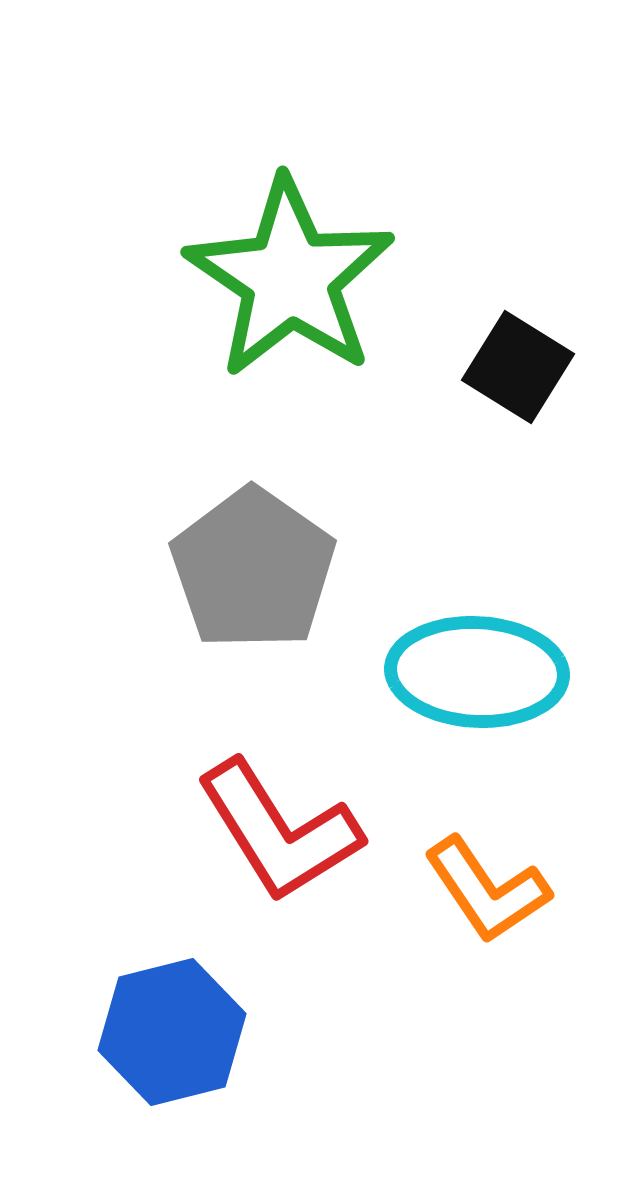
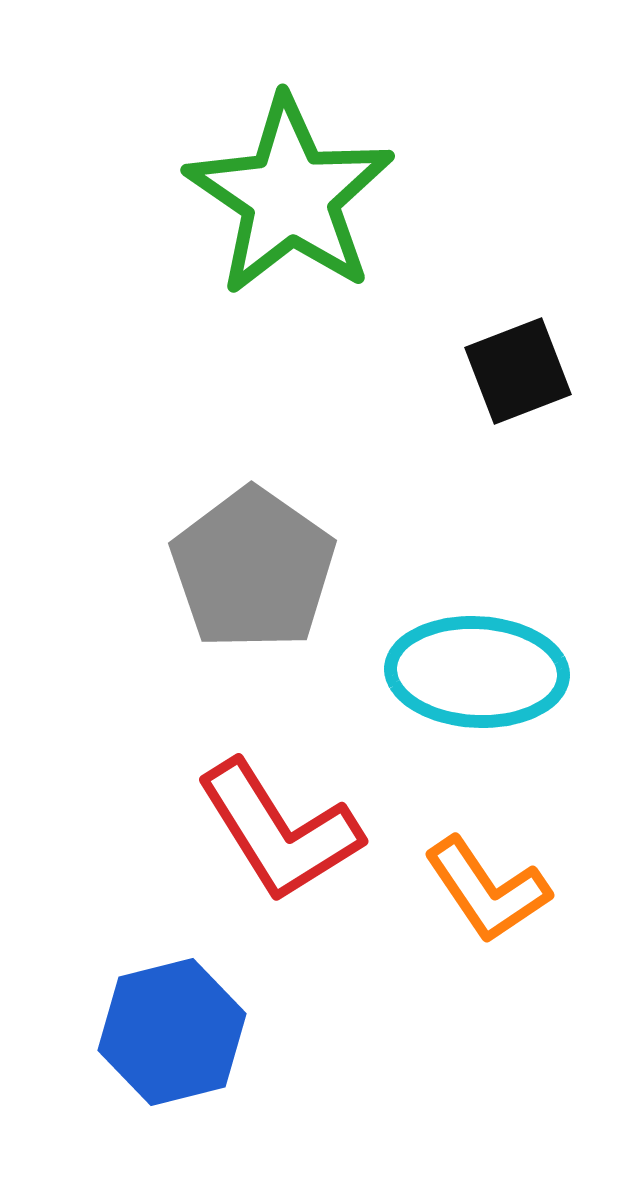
green star: moved 82 px up
black square: moved 4 px down; rotated 37 degrees clockwise
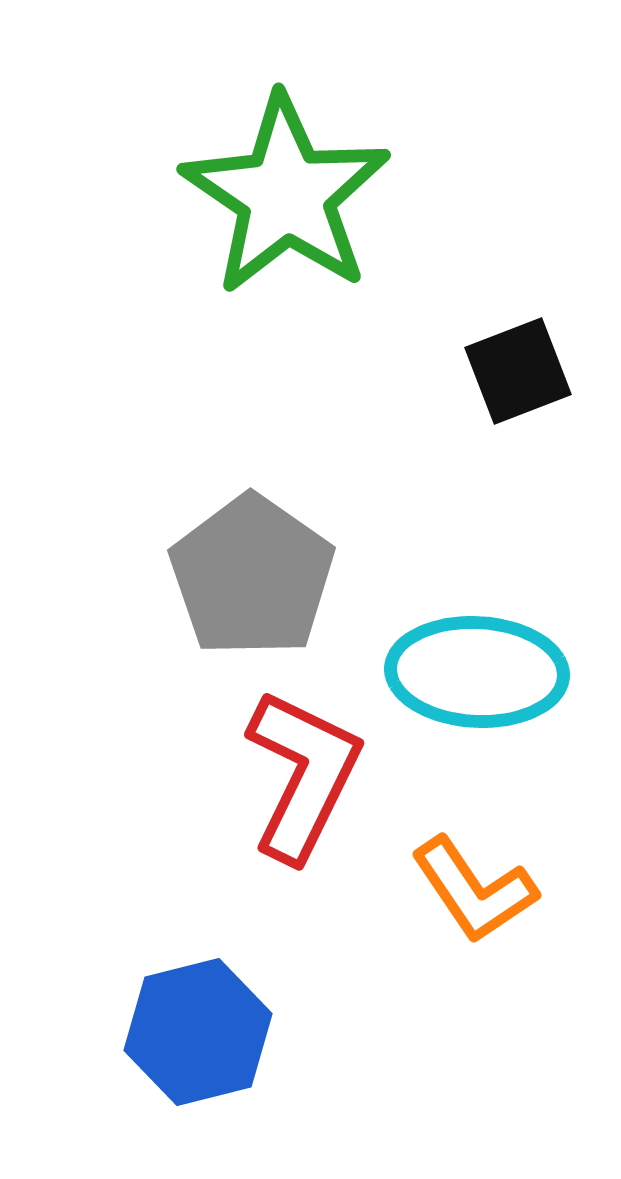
green star: moved 4 px left, 1 px up
gray pentagon: moved 1 px left, 7 px down
red L-shape: moved 24 px right, 56 px up; rotated 122 degrees counterclockwise
orange L-shape: moved 13 px left
blue hexagon: moved 26 px right
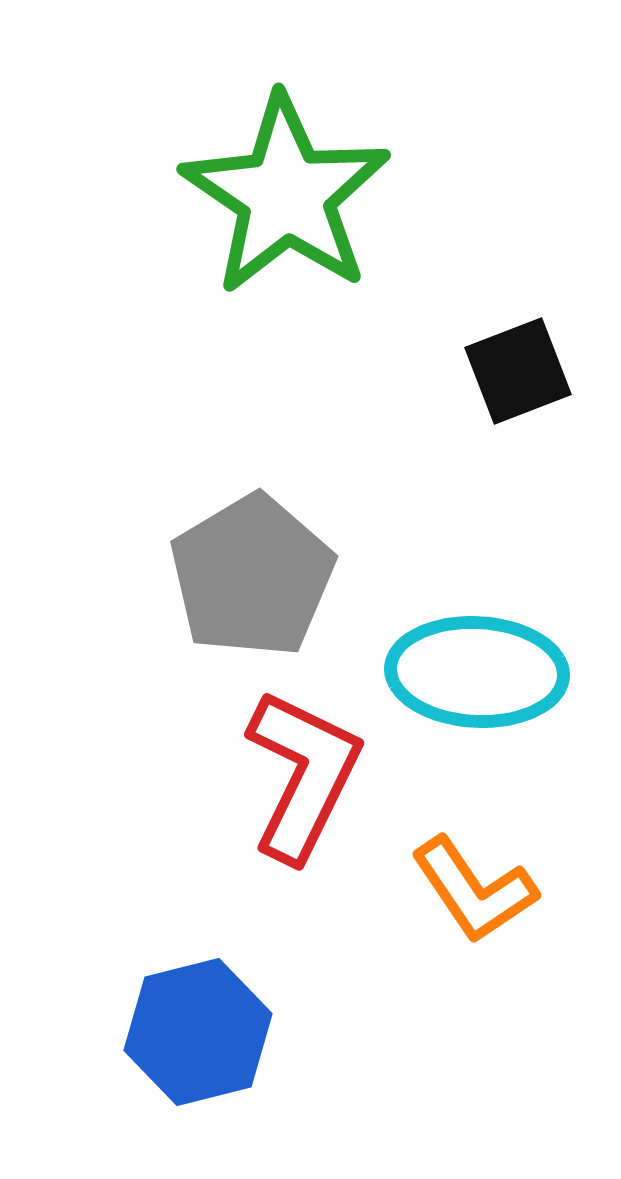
gray pentagon: rotated 6 degrees clockwise
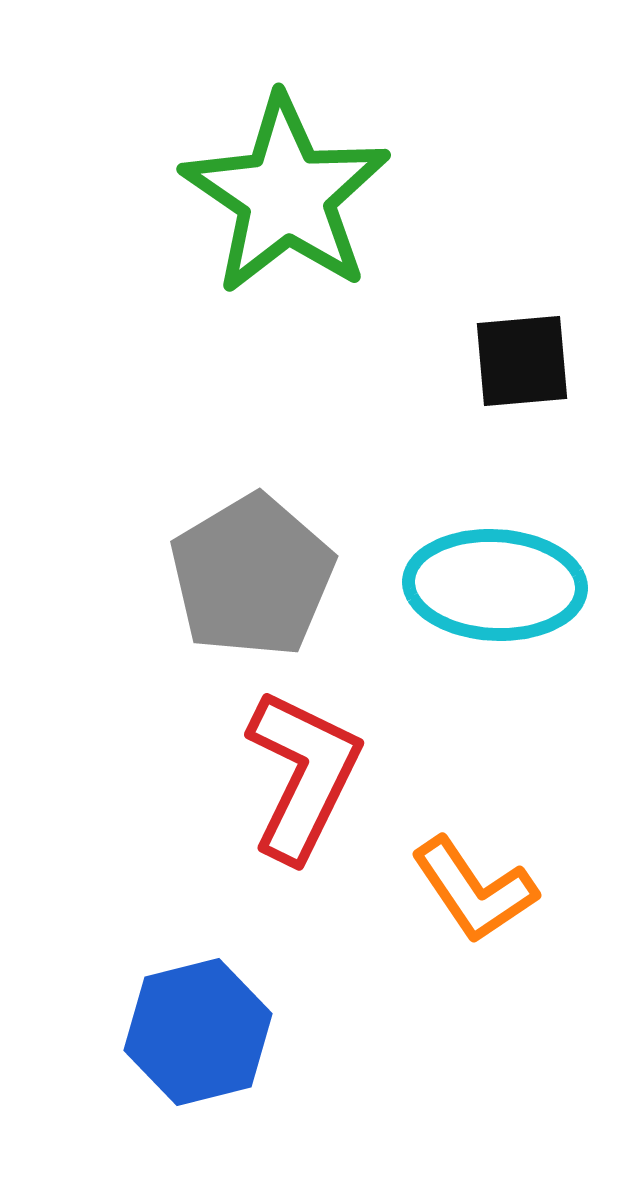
black square: moved 4 px right, 10 px up; rotated 16 degrees clockwise
cyan ellipse: moved 18 px right, 87 px up
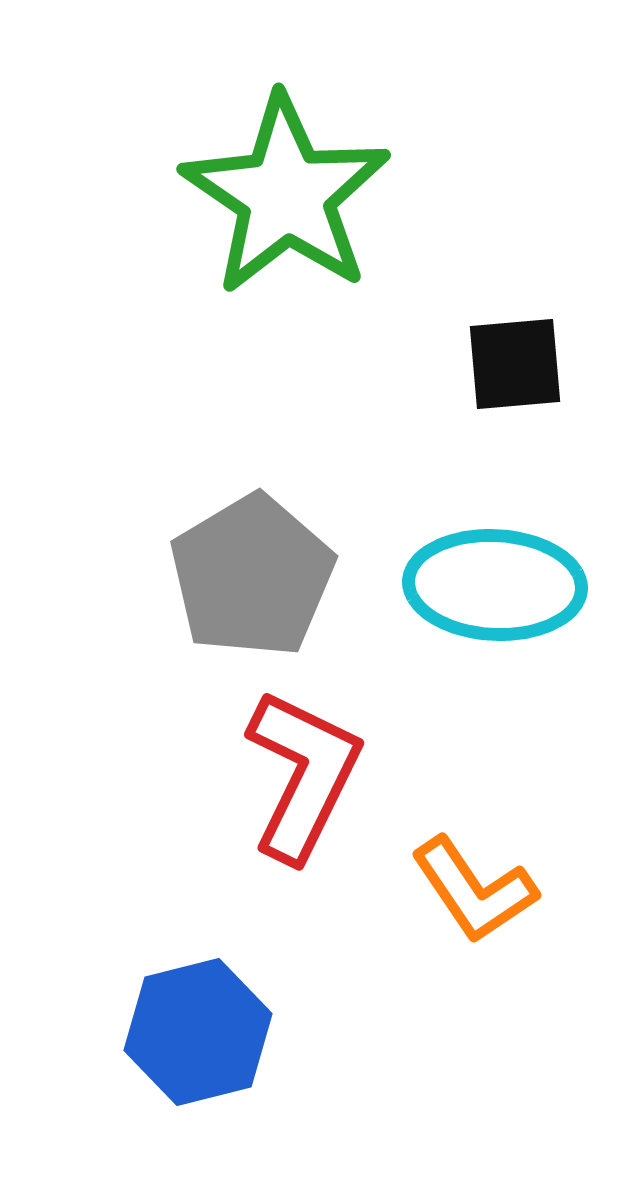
black square: moved 7 px left, 3 px down
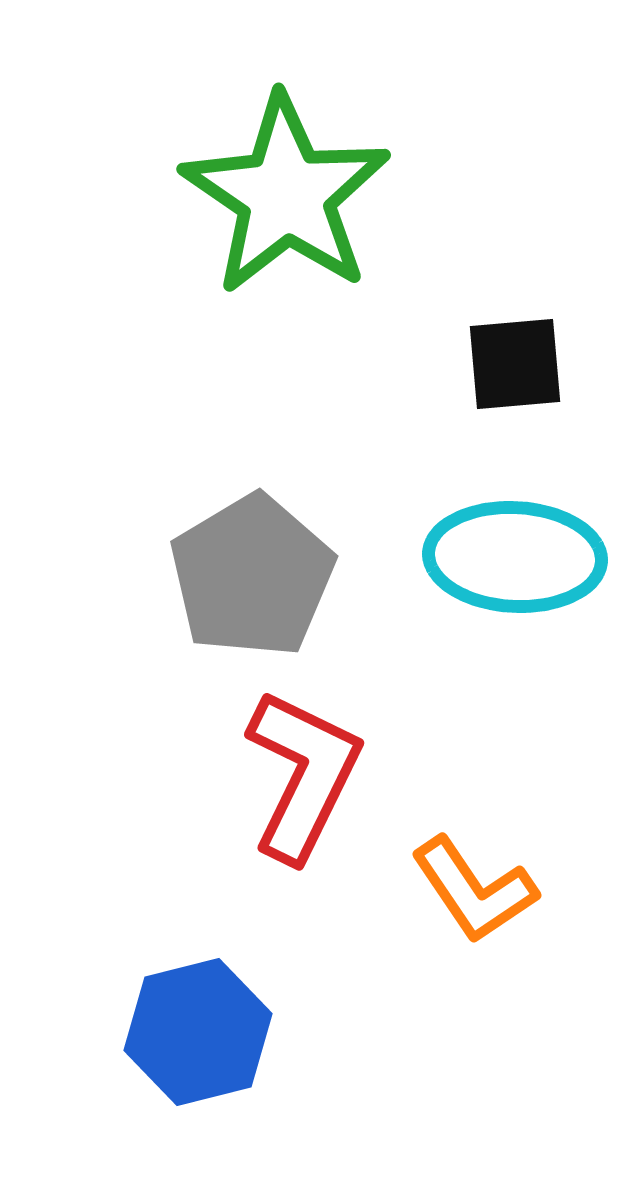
cyan ellipse: moved 20 px right, 28 px up
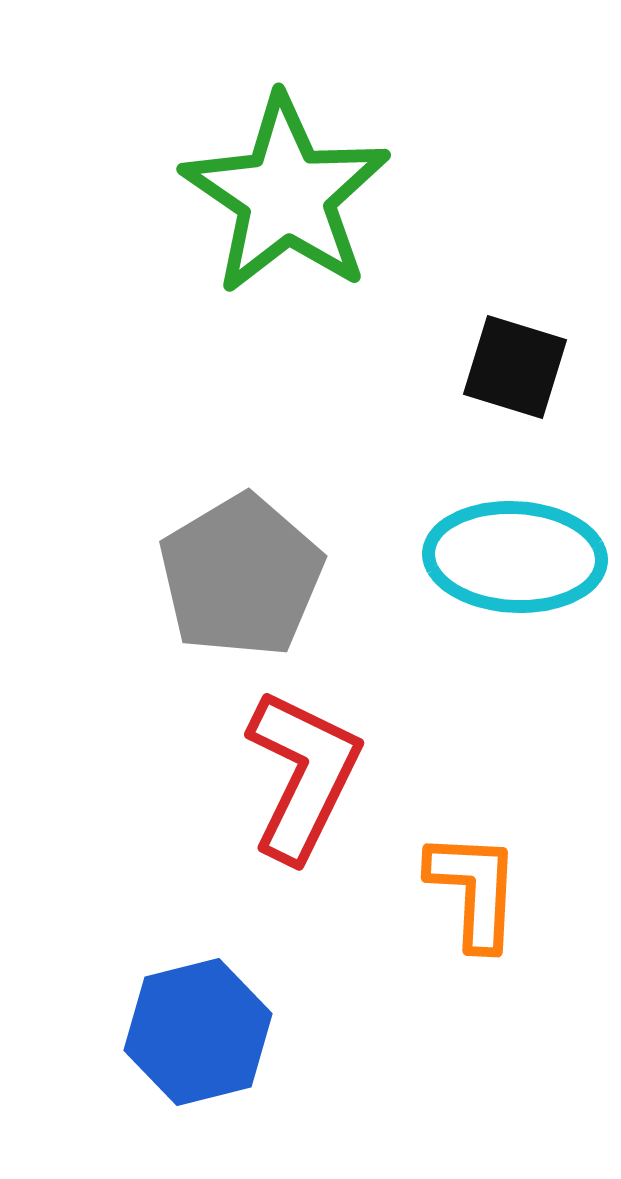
black square: moved 3 px down; rotated 22 degrees clockwise
gray pentagon: moved 11 px left
orange L-shape: rotated 143 degrees counterclockwise
